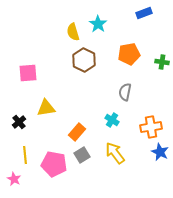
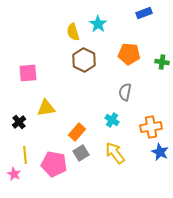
orange pentagon: rotated 15 degrees clockwise
gray square: moved 1 px left, 2 px up
pink star: moved 5 px up
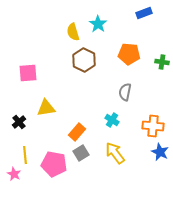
orange cross: moved 2 px right, 1 px up; rotated 15 degrees clockwise
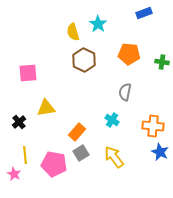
yellow arrow: moved 1 px left, 4 px down
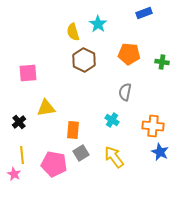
orange rectangle: moved 4 px left, 2 px up; rotated 36 degrees counterclockwise
yellow line: moved 3 px left
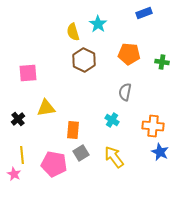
black cross: moved 1 px left, 3 px up
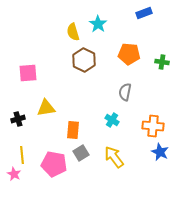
black cross: rotated 24 degrees clockwise
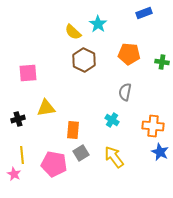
yellow semicircle: rotated 30 degrees counterclockwise
